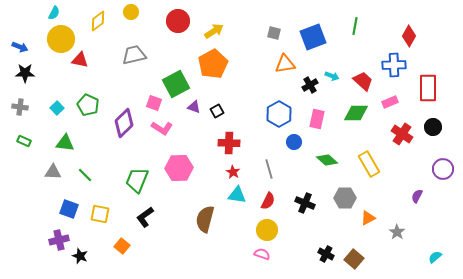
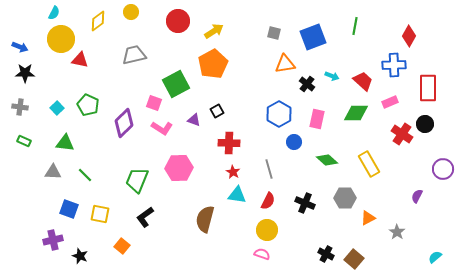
black cross at (310, 85): moved 3 px left, 1 px up; rotated 21 degrees counterclockwise
purple triangle at (194, 107): moved 13 px down
black circle at (433, 127): moved 8 px left, 3 px up
purple cross at (59, 240): moved 6 px left
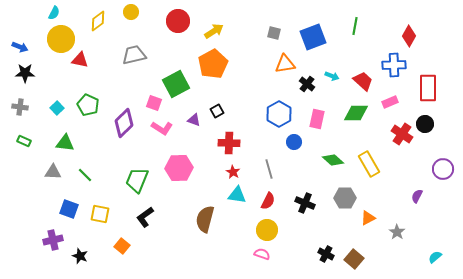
green diamond at (327, 160): moved 6 px right
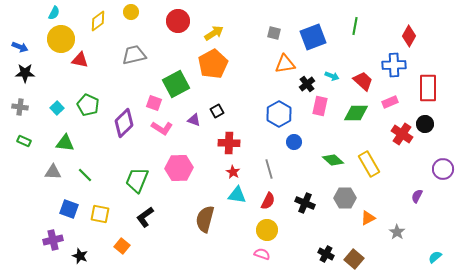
yellow arrow at (214, 31): moved 2 px down
black cross at (307, 84): rotated 14 degrees clockwise
pink rectangle at (317, 119): moved 3 px right, 13 px up
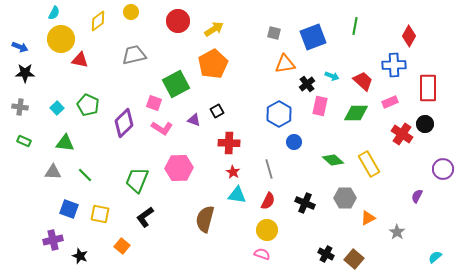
yellow arrow at (214, 33): moved 4 px up
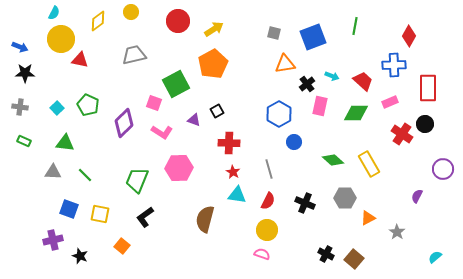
pink L-shape at (162, 128): moved 4 px down
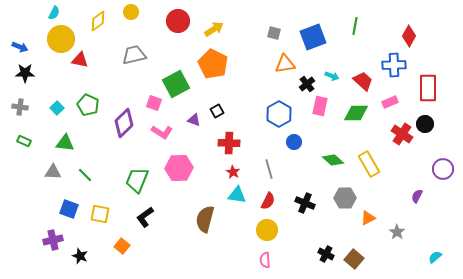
orange pentagon at (213, 64): rotated 16 degrees counterclockwise
pink semicircle at (262, 254): moved 3 px right, 6 px down; rotated 112 degrees counterclockwise
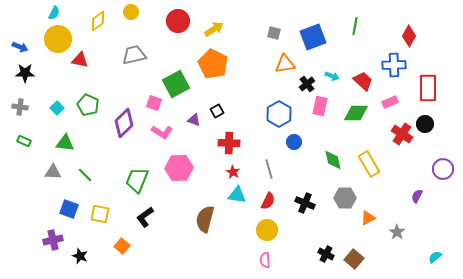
yellow circle at (61, 39): moved 3 px left
green diamond at (333, 160): rotated 35 degrees clockwise
